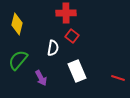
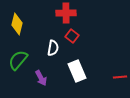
red line: moved 2 px right, 1 px up; rotated 24 degrees counterclockwise
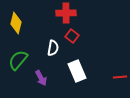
yellow diamond: moved 1 px left, 1 px up
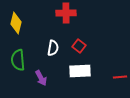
red square: moved 7 px right, 10 px down
green semicircle: rotated 45 degrees counterclockwise
white rectangle: moved 3 px right; rotated 70 degrees counterclockwise
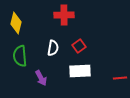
red cross: moved 2 px left, 2 px down
red square: rotated 16 degrees clockwise
green semicircle: moved 2 px right, 4 px up
red line: moved 1 px down
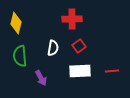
red cross: moved 8 px right, 4 px down
red line: moved 8 px left, 7 px up
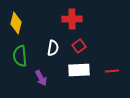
white rectangle: moved 1 px left, 1 px up
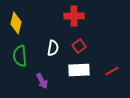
red cross: moved 2 px right, 3 px up
red line: rotated 24 degrees counterclockwise
purple arrow: moved 1 px right, 3 px down
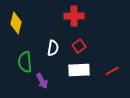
green semicircle: moved 5 px right, 6 px down
